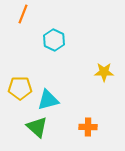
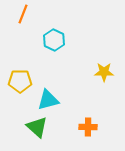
yellow pentagon: moved 7 px up
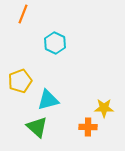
cyan hexagon: moved 1 px right, 3 px down
yellow star: moved 36 px down
yellow pentagon: rotated 20 degrees counterclockwise
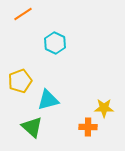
orange line: rotated 36 degrees clockwise
green triangle: moved 5 px left
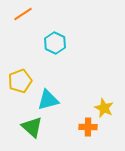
yellow star: rotated 24 degrees clockwise
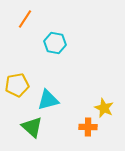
orange line: moved 2 px right, 5 px down; rotated 24 degrees counterclockwise
cyan hexagon: rotated 15 degrees counterclockwise
yellow pentagon: moved 3 px left, 4 px down; rotated 10 degrees clockwise
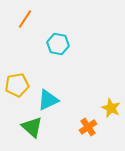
cyan hexagon: moved 3 px right, 1 px down
cyan triangle: rotated 10 degrees counterclockwise
yellow star: moved 7 px right
orange cross: rotated 36 degrees counterclockwise
